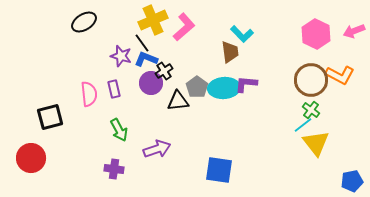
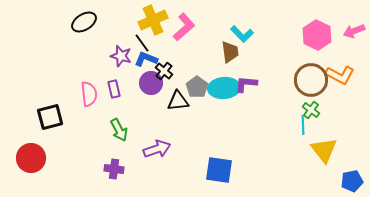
pink hexagon: moved 1 px right, 1 px down
black cross: rotated 18 degrees counterclockwise
cyan line: rotated 54 degrees counterclockwise
yellow triangle: moved 8 px right, 7 px down
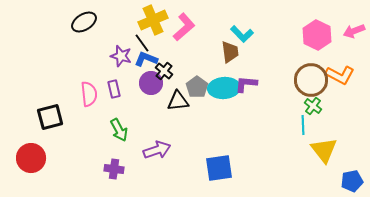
green cross: moved 2 px right, 4 px up
purple arrow: moved 1 px down
blue square: moved 2 px up; rotated 16 degrees counterclockwise
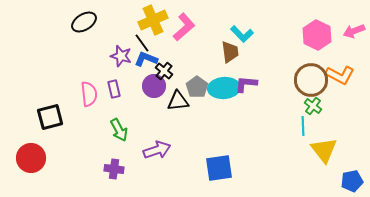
purple circle: moved 3 px right, 3 px down
cyan line: moved 1 px down
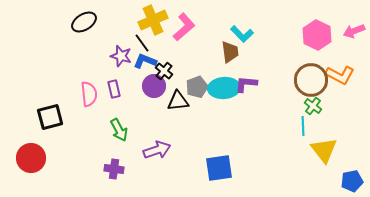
blue L-shape: moved 1 px left, 2 px down
gray pentagon: rotated 15 degrees clockwise
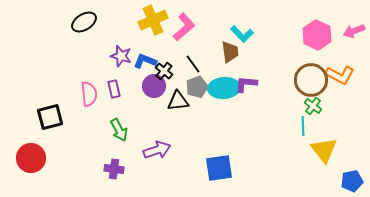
black line: moved 51 px right, 21 px down
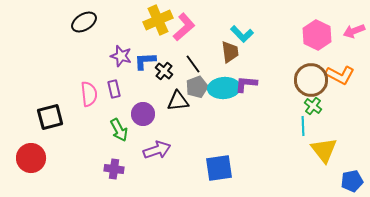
yellow cross: moved 5 px right
blue L-shape: rotated 25 degrees counterclockwise
purple circle: moved 11 px left, 28 px down
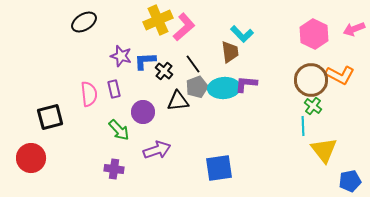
pink arrow: moved 2 px up
pink hexagon: moved 3 px left, 1 px up
purple circle: moved 2 px up
green arrow: rotated 15 degrees counterclockwise
blue pentagon: moved 2 px left
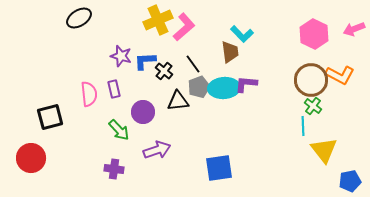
black ellipse: moved 5 px left, 4 px up
gray pentagon: moved 2 px right
